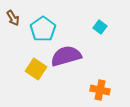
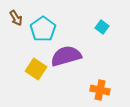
brown arrow: moved 3 px right
cyan square: moved 2 px right
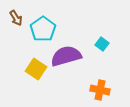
cyan square: moved 17 px down
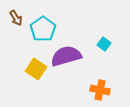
cyan square: moved 2 px right
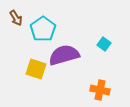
purple semicircle: moved 2 px left, 1 px up
yellow square: rotated 15 degrees counterclockwise
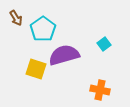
cyan square: rotated 16 degrees clockwise
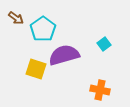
brown arrow: rotated 21 degrees counterclockwise
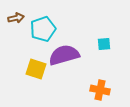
brown arrow: rotated 49 degrees counterclockwise
cyan pentagon: rotated 15 degrees clockwise
cyan square: rotated 32 degrees clockwise
